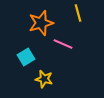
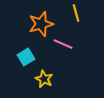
yellow line: moved 2 px left
orange star: moved 1 px down
yellow star: rotated 12 degrees clockwise
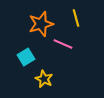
yellow line: moved 5 px down
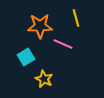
orange star: moved 1 px left, 2 px down; rotated 15 degrees clockwise
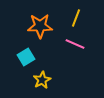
yellow line: rotated 36 degrees clockwise
pink line: moved 12 px right
yellow star: moved 2 px left, 1 px down; rotated 18 degrees clockwise
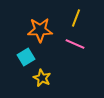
orange star: moved 4 px down
yellow star: moved 2 px up; rotated 18 degrees counterclockwise
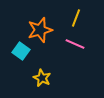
orange star: rotated 15 degrees counterclockwise
cyan square: moved 5 px left, 6 px up; rotated 24 degrees counterclockwise
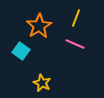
orange star: moved 1 px left, 4 px up; rotated 15 degrees counterclockwise
yellow star: moved 5 px down
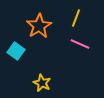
pink line: moved 5 px right
cyan square: moved 5 px left
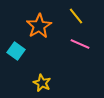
yellow line: moved 2 px up; rotated 60 degrees counterclockwise
